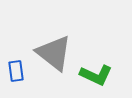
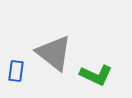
blue rectangle: rotated 15 degrees clockwise
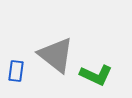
gray triangle: moved 2 px right, 2 px down
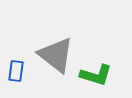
green L-shape: rotated 8 degrees counterclockwise
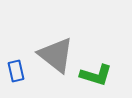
blue rectangle: rotated 20 degrees counterclockwise
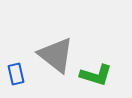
blue rectangle: moved 3 px down
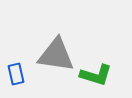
gray triangle: rotated 30 degrees counterclockwise
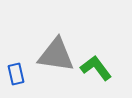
green L-shape: moved 7 px up; rotated 144 degrees counterclockwise
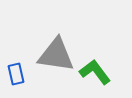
green L-shape: moved 1 px left, 4 px down
